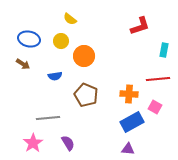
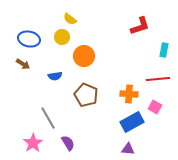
yellow circle: moved 1 px right, 4 px up
gray line: rotated 65 degrees clockwise
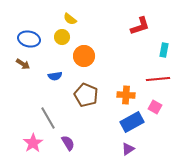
orange cross: moved 3 px left, 1 px down
purple triangle: rotated 40 degrees counterclockwise
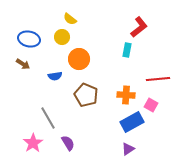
red L-shape: moved 1 px left, 1 px down; rotated 20 degrees counterclockwise
cyan rectangle: moved 37 px left
orange circle: moved 5 px left, 3 px down
pink square: moved 4 px left, 2 px up
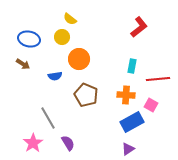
cyan rectangle: moved 5 px right, 16 px down
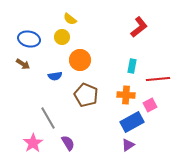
orange circle: moved 1 px right, 1 px down
pink square: moved 1 px left; rotated 32 degrees clockwise
purple triangle: moved 4 px up
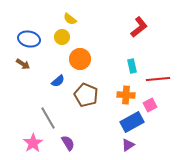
orange circle: moved 1 px up
cyan rectangle: rotated 24 degrees counterclockwise
blue semicircle: moved 3 px right, 5 px down; rotated 32 degrees counterclockwise
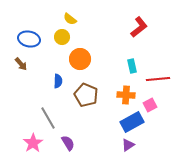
brown arrow: moved 2 px left; rotated 16 degrees clockwise
blue semicircle: rotated 48 degrees counterclockwise
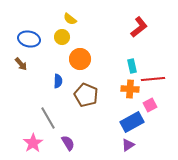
red line: moved 5 px left
orange cross: moved 4 px right, 6 px up
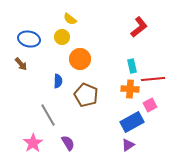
gray line: moved 3 px up
